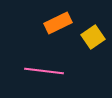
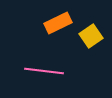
yellow square: moved 2 px left, 1 px up
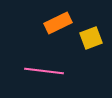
yellow square: moved 2 px down; rotated 15 degrees clockwise
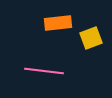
orange rectangle: rotated 20 degrees clockwise
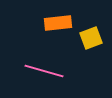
pink line: rotated 9 degrees clockwise
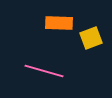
orange rectangle: moved 1 px right; rotated 8 degrees clockwise
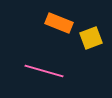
orange rectangle: rotated 20 degrees clockwise
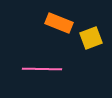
pink line: moved 2 px left, 2 px up; rotated 15 degrees counterclockwise
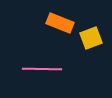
orange rectangle: moved 1 px right
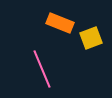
pink line: rotated 66 degrees clockwise
